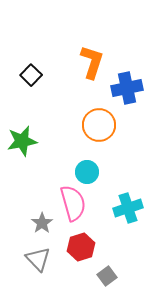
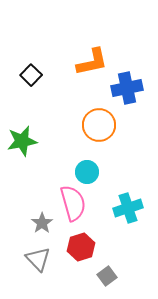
orange L-shape: rotated 60 degrees clockwise
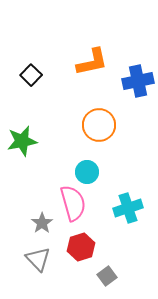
blue cross: moved 11 px right, 7 px up
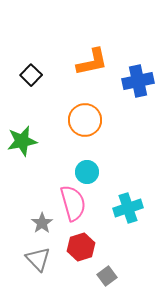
orange circle: moved 14 px left, 5 px up
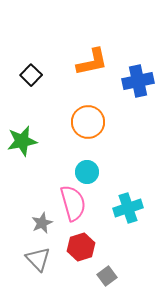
orange circle: moved 3 px right, 2 px down
gray star: rotated 10 degrees clockwise
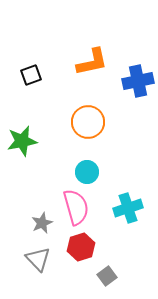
black square: rotated 25 degrees clockwise
pink semicircle: moved 3 px right, 4 px down
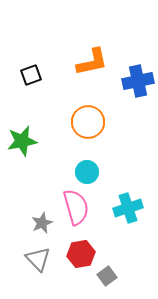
red hexagon: moved 7 px down; rotated 8 degrees clockwise
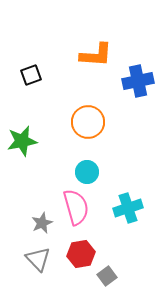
orange L-shape: moved 4 px right, 7 px up; rotated 16 degrees clockwise
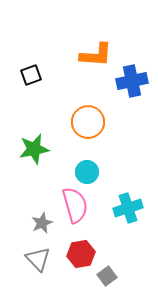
blue cross: moved 6 px left
green star: moved 12 px right, 8 px down
pink semicircle: moved 1 px left, 2 px up
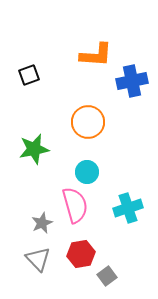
black square: moved 2 px left
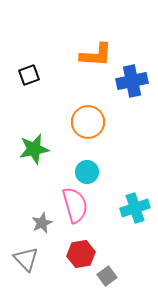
cyan cross: moved 7 px right
gray triangle: moved 12 px left
